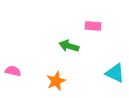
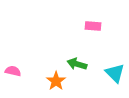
green arrow: moved 8 px right, 18 px down
cyan triangle: rotated 20 degrees clockwise
orange star: rotated 12 degrees counterclockwise
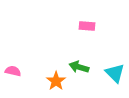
pink rectangle: moved 6 px left
green arrow: moved 2 px right, 3 px down
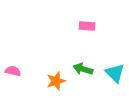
green arrow: moved 4 px right, 2 px down
orange star: rotated 18 degrees clockwise
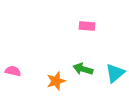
cyan triangle: rotated 35 degrees clockwise
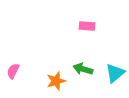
pink semicircle: rotated 77 degrees counterclockwise
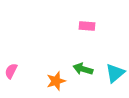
pink semicircle: moved 2 px left
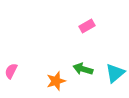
pink rectangle: rotated 35 degrees counterclockwise
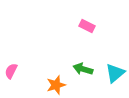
pink rectangle: rotated 56 degrees clockwise
orange star: moved 4 px down
